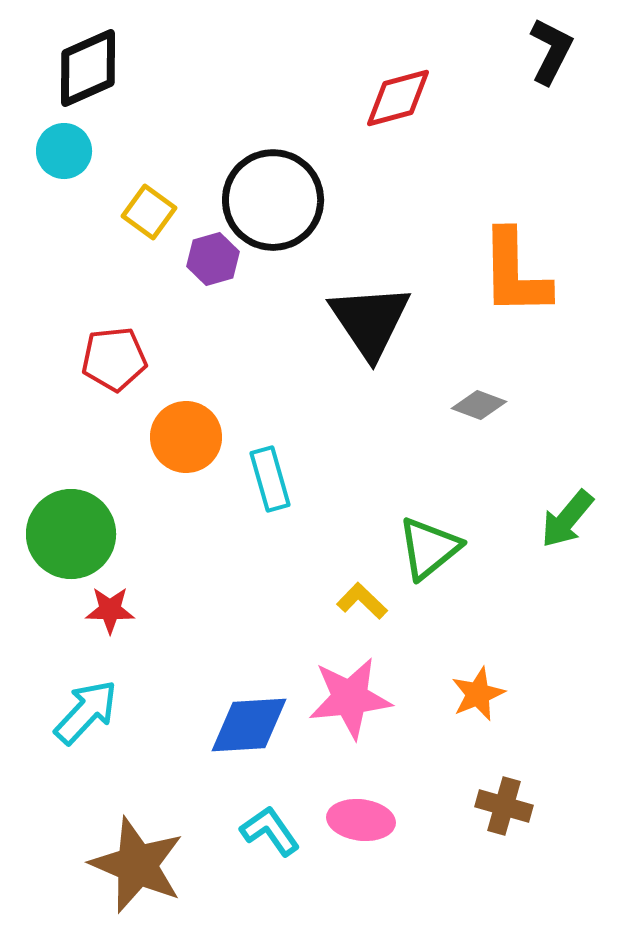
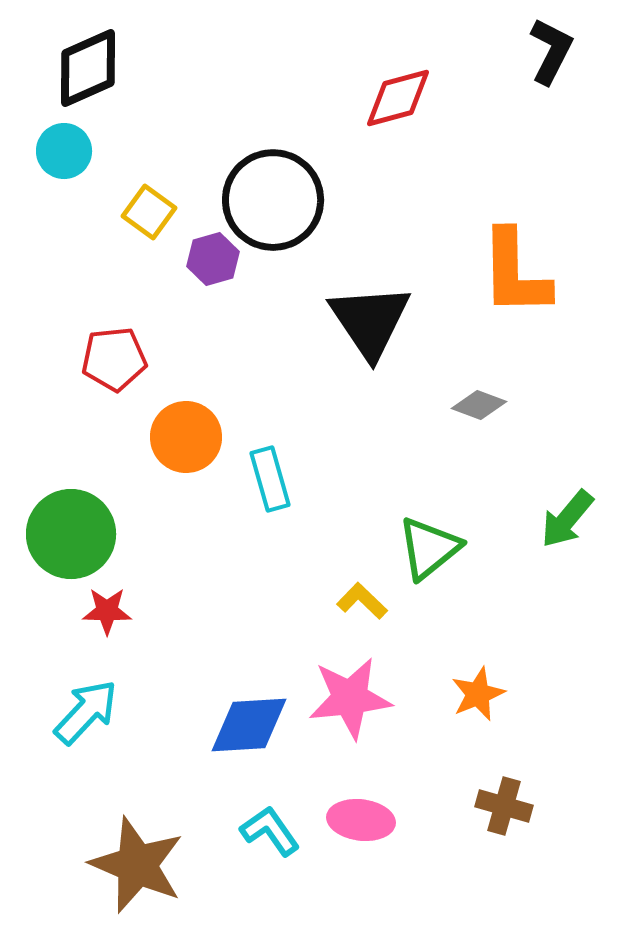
red star: moved 3 px left, 1 px down
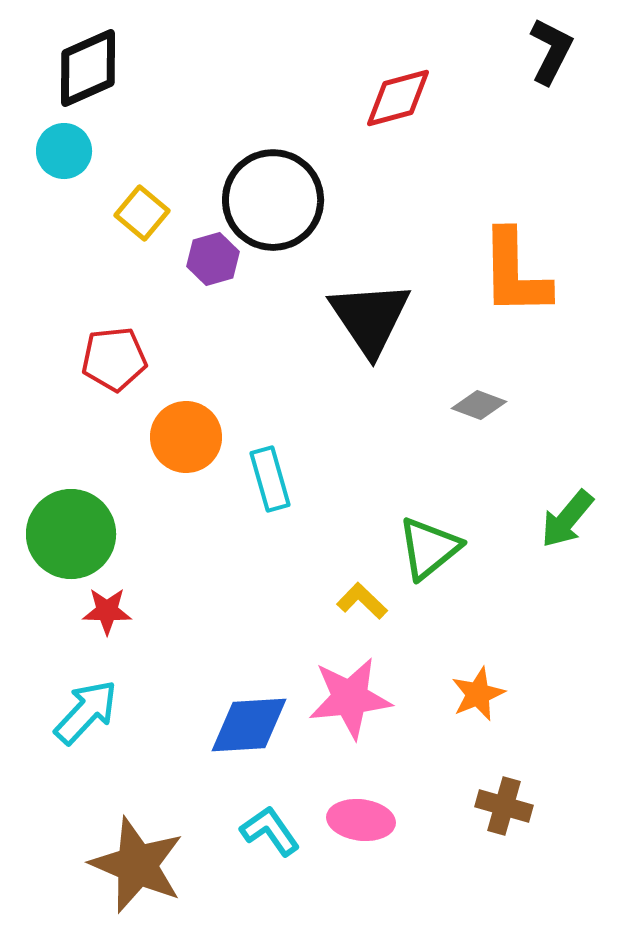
yellow square: moved 7 px left, 1 px down; rotated 4 degrees clockwise
black triangle: moved 3 px up
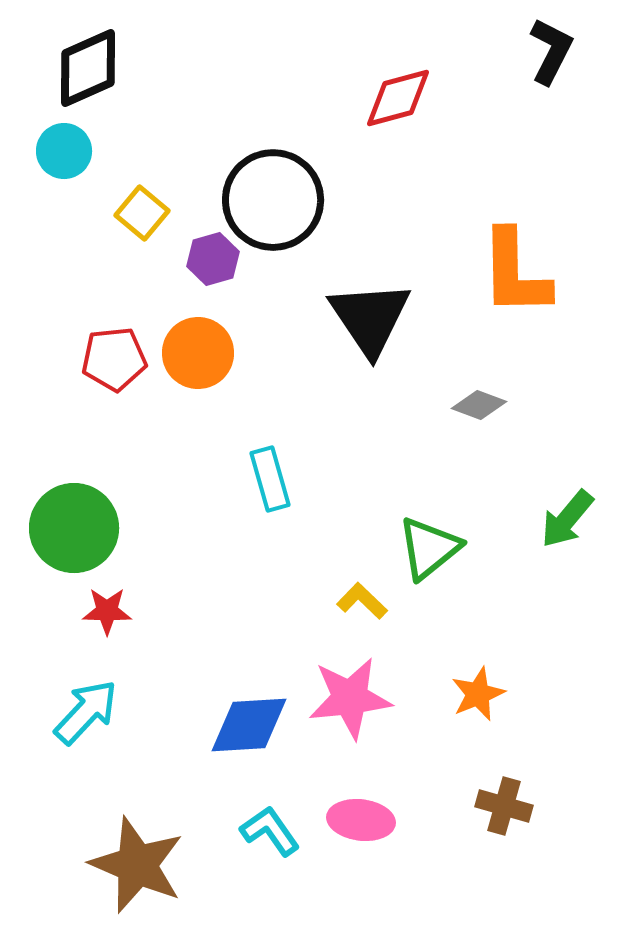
orange circle: moved 12 px right, 84 px up
green circle: moved 3 px right, 6 px up
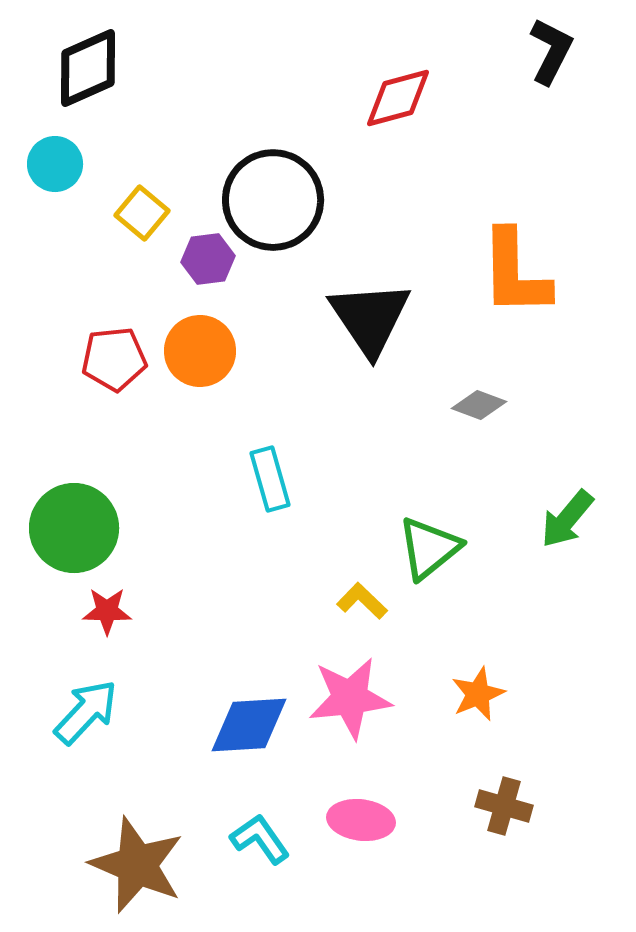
cyan circle: moved 9 px left, 13 px down
purple hexagon: moved 5 px left; rotated 9 degrees clockwise
orange circle: moved 2 px right, 2 px up
cyan L-shape: moved 10 px left, 8 px down
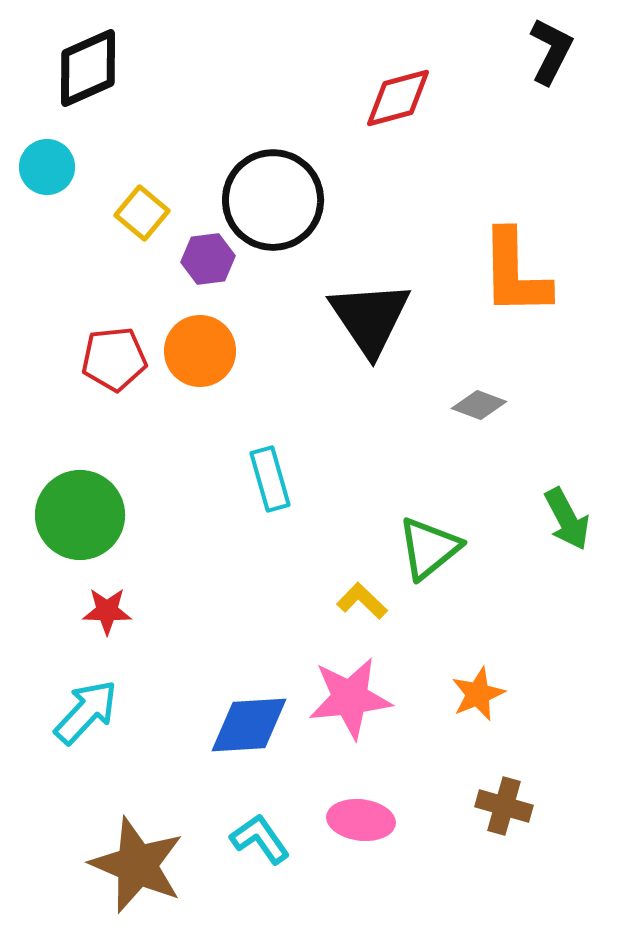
cyan circle: moved 8 px left, 3 px down
green arrow: rotated 68 degrees counterclockwise
green circle: moved 6 px right, 13 px up
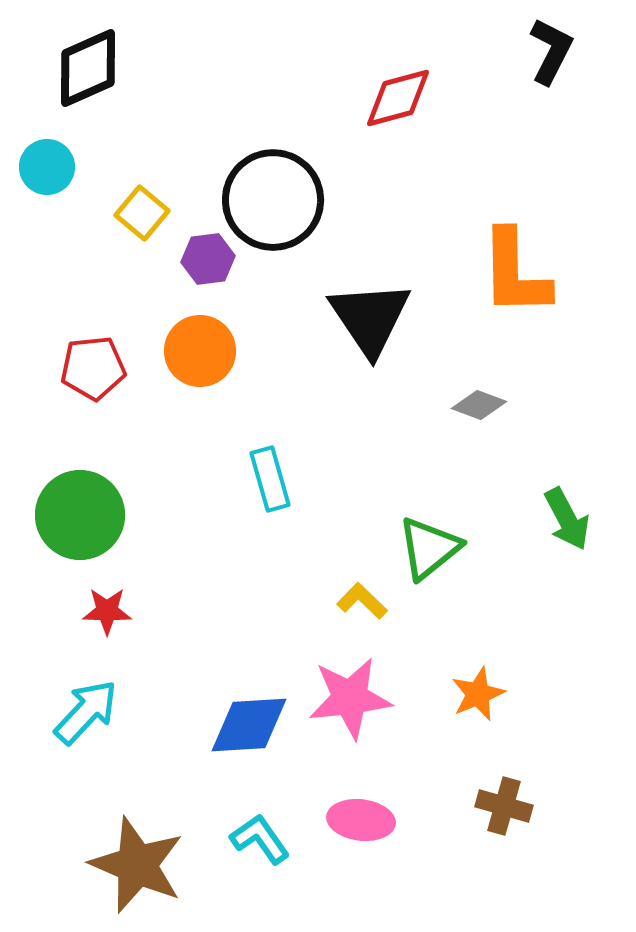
red pentagon: moved 21 px left, 9 px down
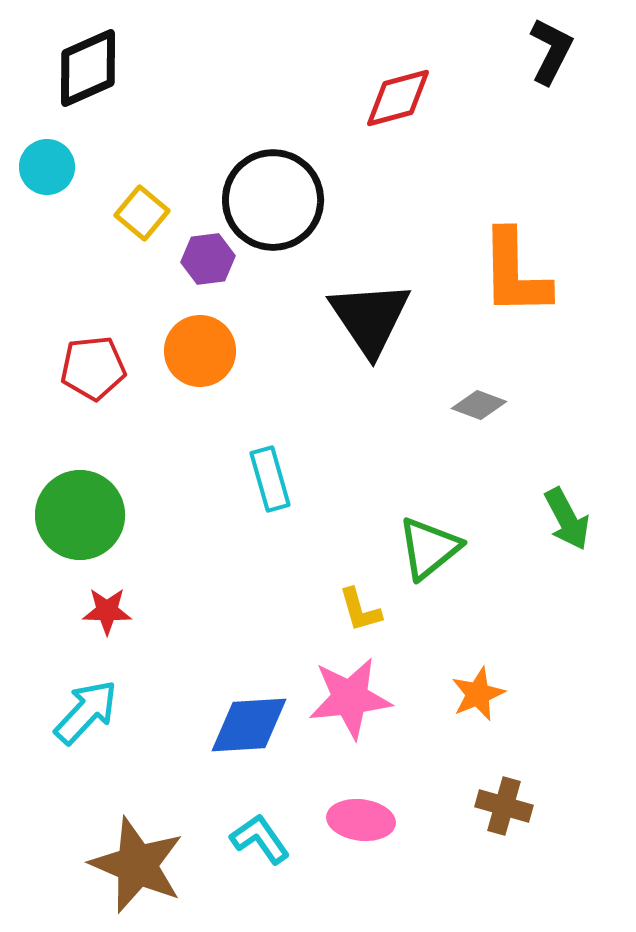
yellow L-shape: moved 2 px left, 9 px down; rotated 150 degrees counterclockwise
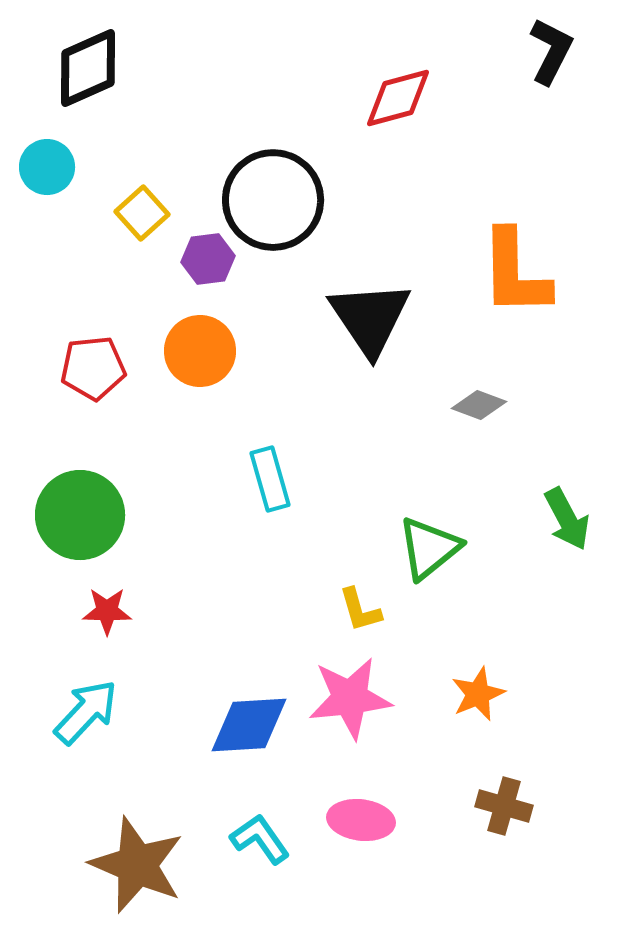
yellow square: rotated 8 degrees clockwise
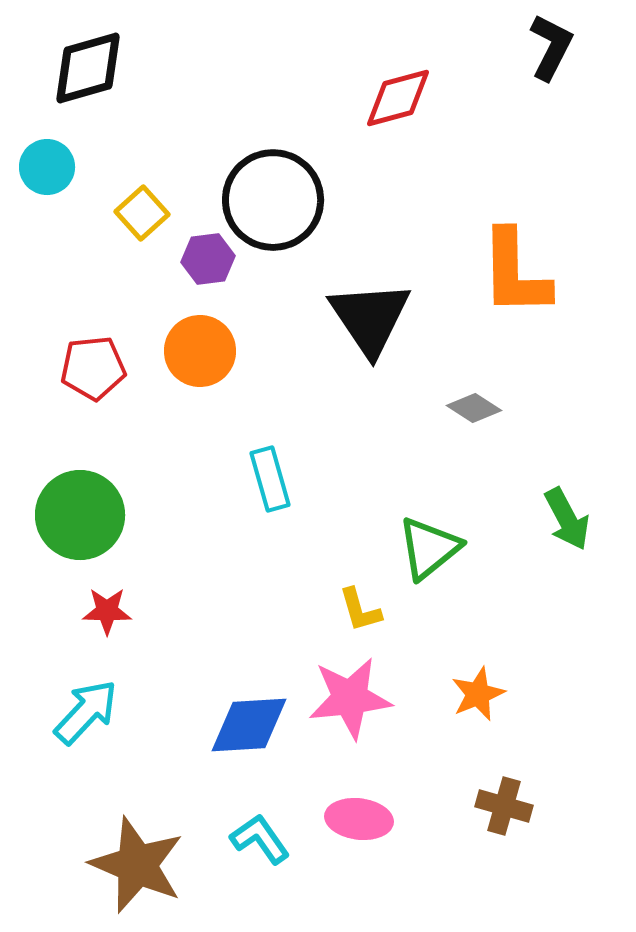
black L-shape: moved 4 px up
black diamond: rotated 8 degrees clockwise
gray diamond: moved 5 px left, 3 px down; rotated 12 degrees clockwise
pink ellipse: moved 2 px left, 1 px up
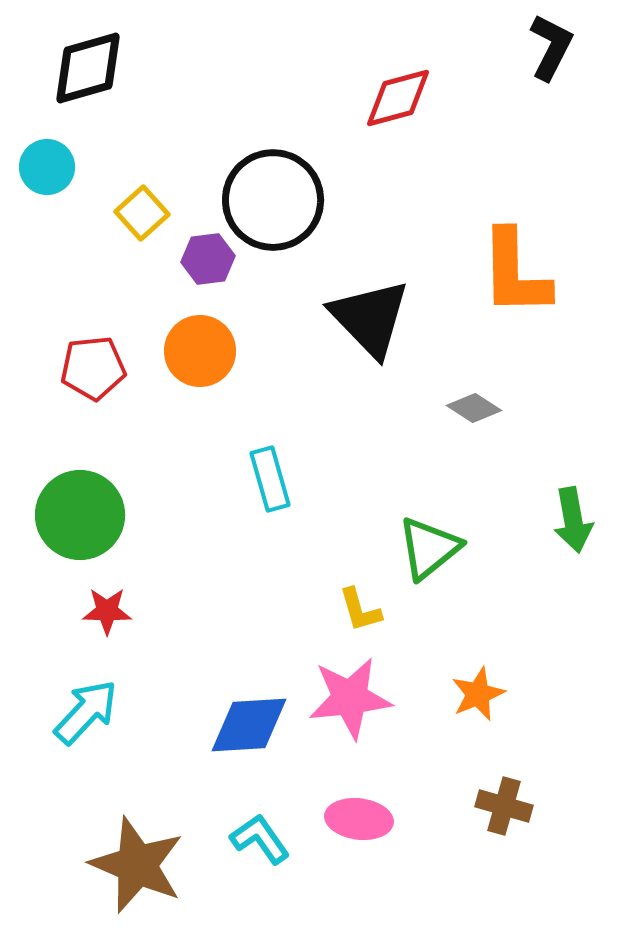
black triangle: rotated 10 degrees counterclockwise
green arrow: moved 6 px right, 1 px down; rotated 18 degrees clockwise
